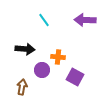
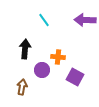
black arrow: rotated 90 degrees counterclockwise
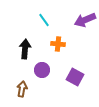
purple arrow: rotated 25 degrees counterclockwise
orange cross: moved 13 px up
brown arrow: moved 2 px down
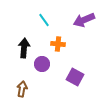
purple arrow: moved 1 px left
black arrow: moved 1 px left, 1 px up
purple circle: moved 6 px up
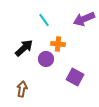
purple arrow: moved 1 px up
black arrow: rotated 42 degrees clockwise
purple circle: moved 4 px right, 5 px up
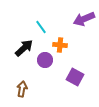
cyan line: moved 3 px left, 7 px down
orange cross: moved 2 px right, 1 px down
purple circle: moved 1 px left, 1 px down
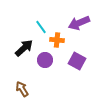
purple arrow: moved 5 px left, 4 px down
orange cross: moved 3 px left, 5 px up
purple square: moved 2 px right, 16 px up
brown arrow: rotated 42 degrees counterclockwise
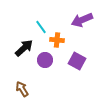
purple arrow: moved 3 px right, 3 px up
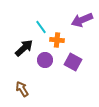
purple square: moved 4 px left, 1 px down
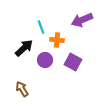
cyan line: rotated 16 degrees clockwise
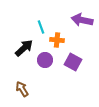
purple arrow: rotated 35 degrees clockwise
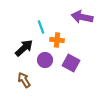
purple arrow: moved 3 px up
purple square: moved 2 px left, 1 px down
brown arrow: moved 2 px right, 9 px up
